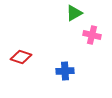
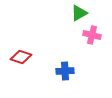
green triangle: moved 5 px right
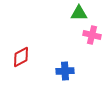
green triangle: rotated 30 degrees clockwise
red diamond: rotated 45 degrees counterclockwise
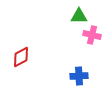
green triangle: moved 3 px down
blue cross: moved 14 px right, 5 px down
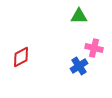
pink cross: moved 2 px right, 13 px down
blue cross: moved 10 px up; rotated 30 degrees counterclockwise
